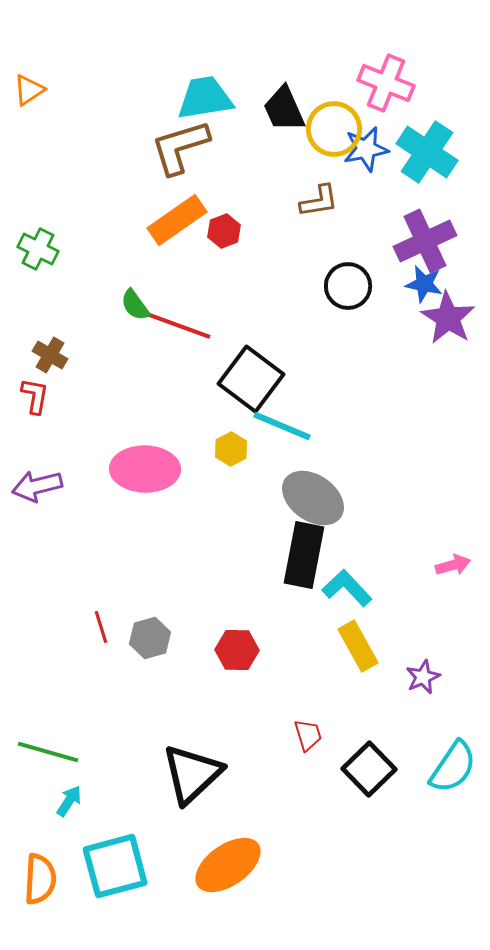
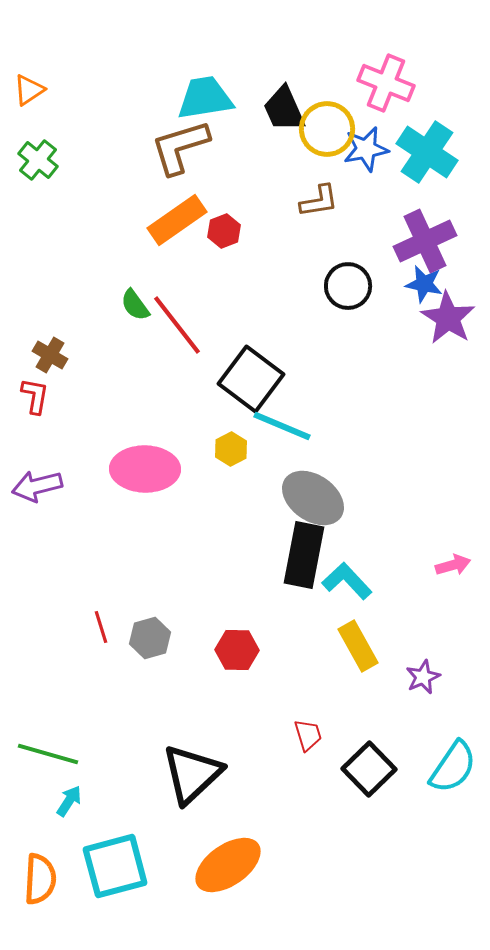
yellow circle at (334, 129): moved 7 px left
green cross at (38, 249): moved 89 px up; rotated 12 degrees clockwise
red line at (177, 325): rotated 32 degrees clockwise
cyan L-shape at (347, 588): moved 7 px up
green line at (48, 752): moved 2 px down
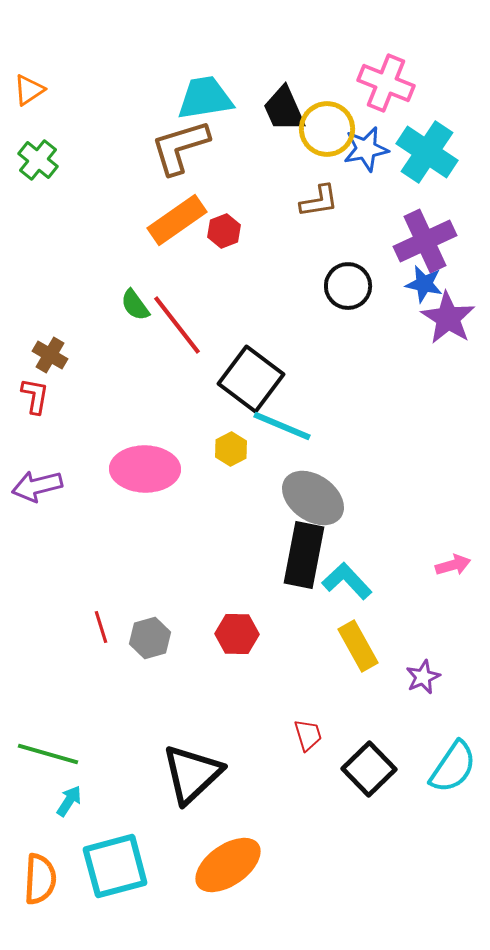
red hexagon at (237, 650): moved 16 px up
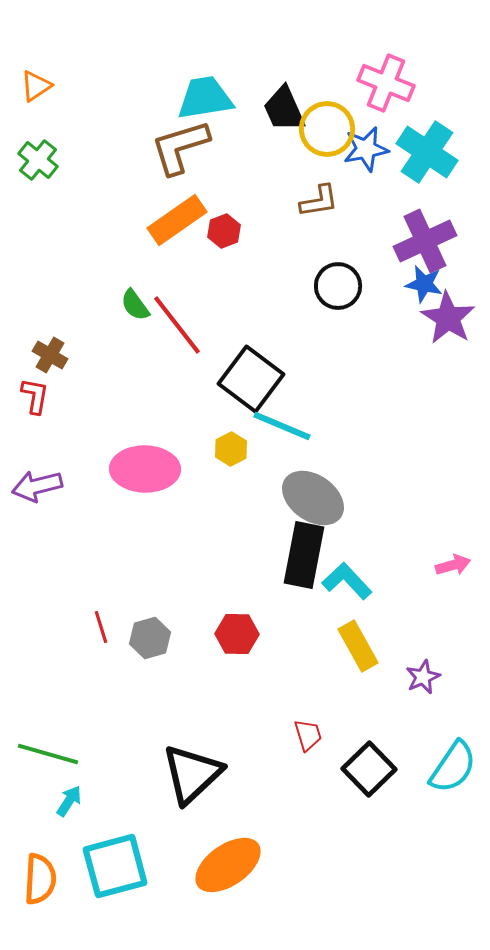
orange triangle at (29, 90): moved 7 px right, 4 px up
black circle at (348, 286): moved 10 px left
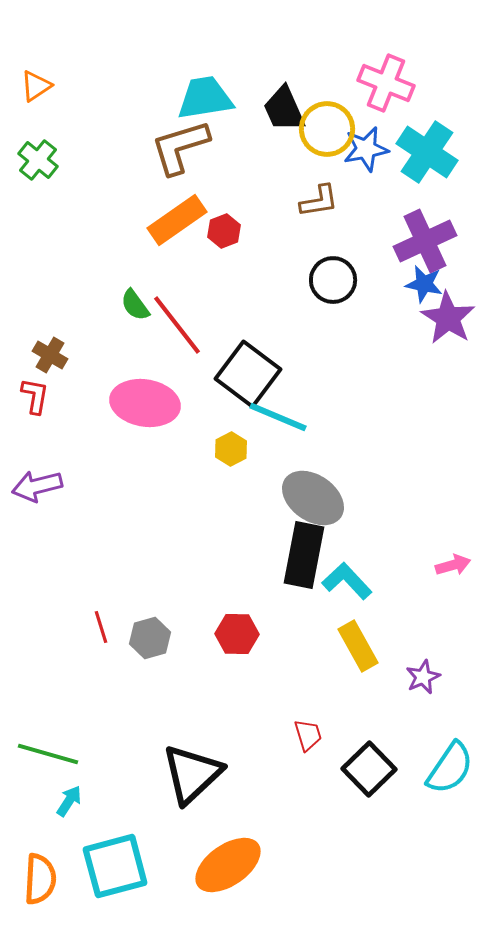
black circle at (338, 286): moved 5 px left, 6 px up
black square at (251, 379): moved 3 px left, 5 px up
cyan line at (282, 426): moved 4 px left, 9 px up
pink ellipse at (145, 469): moved 66 px up; rotated 8 degrees clockwise
cyan semicircle at (453, 767): moved 3 px left, 1 px down
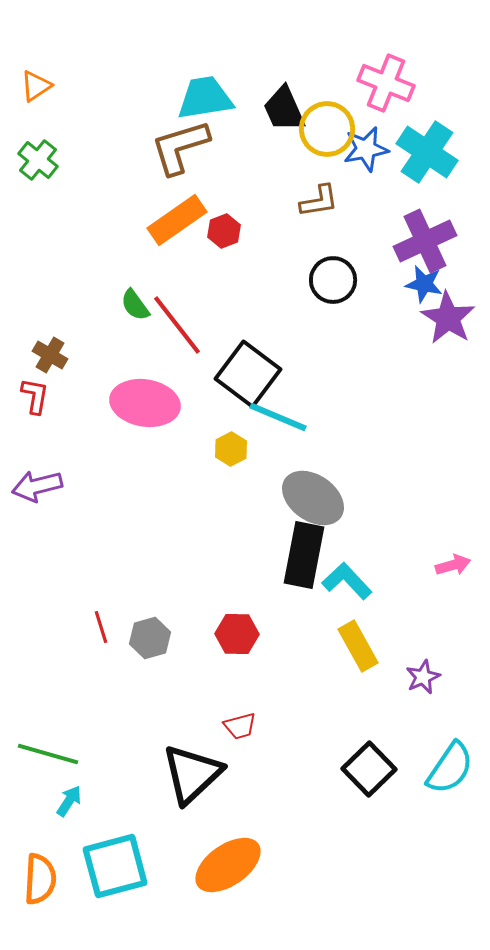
red trapezoid at (308, 735): moved 68 px left, 9 px up; rotated 92 degrees clockwise
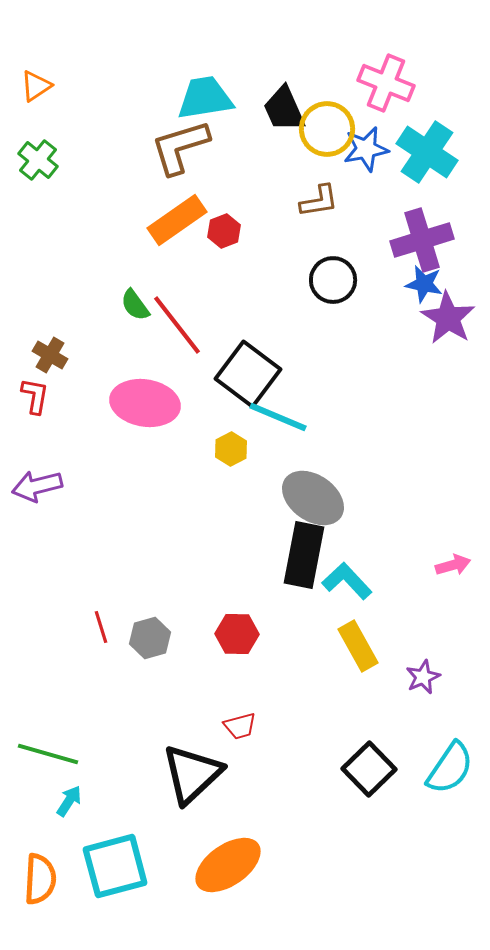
purple cross at (425, 241): moved 3 px left, 1 px up; rotated 8 degrees clockwise
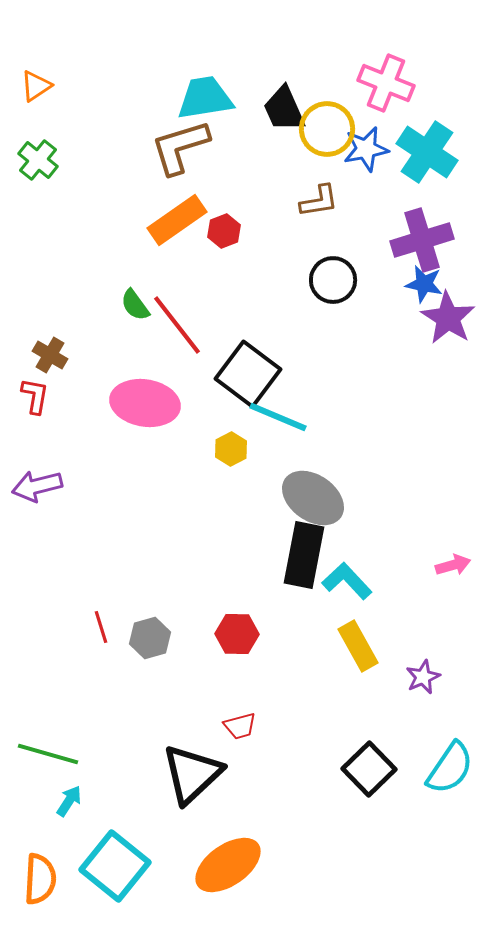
cyan square at (115, 866): rotated 36 degrees counterclockwise
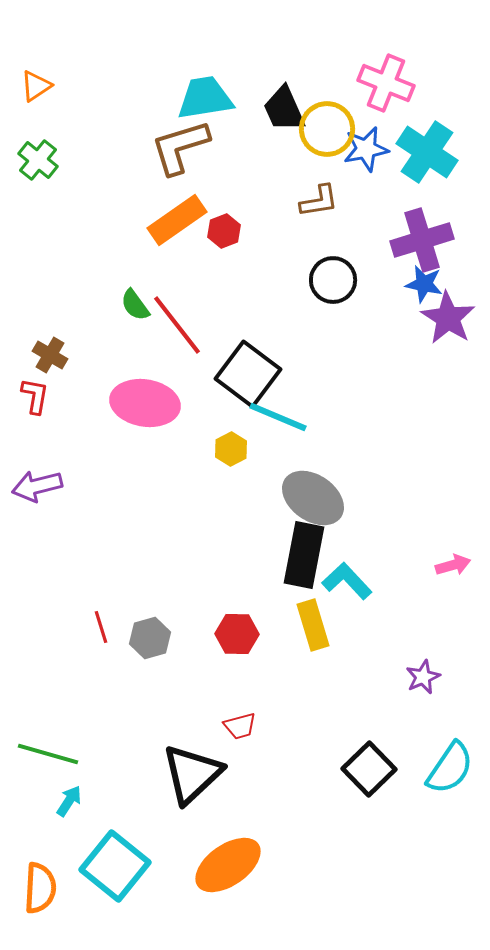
yellow rectangle at (358, 646): moved 45 px left, 21 px up; rotated 12 degrees clockwise
orange semicircle at (40, 879): moved 9 px down
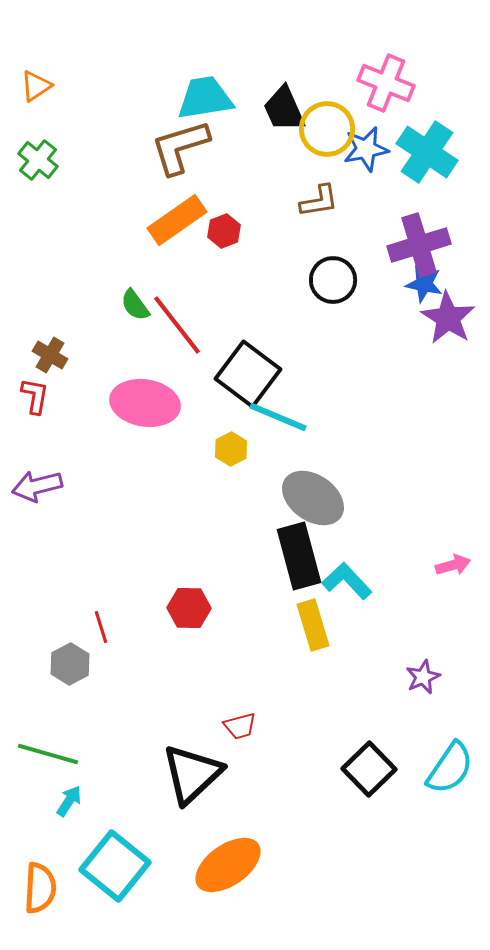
purple cross at (422, 240): moved 3 px left, 5 px down
black rectangle at (304, 555): moved 5 px left, 1 px down; rotated 26 degrees counterclockwise
red hexagon at (237, 634): moved 48 px left, 26 px up
gray hexagon at (150, 638): moved 80 px left, 26 px down; rotated 12 degrees counterclockwise
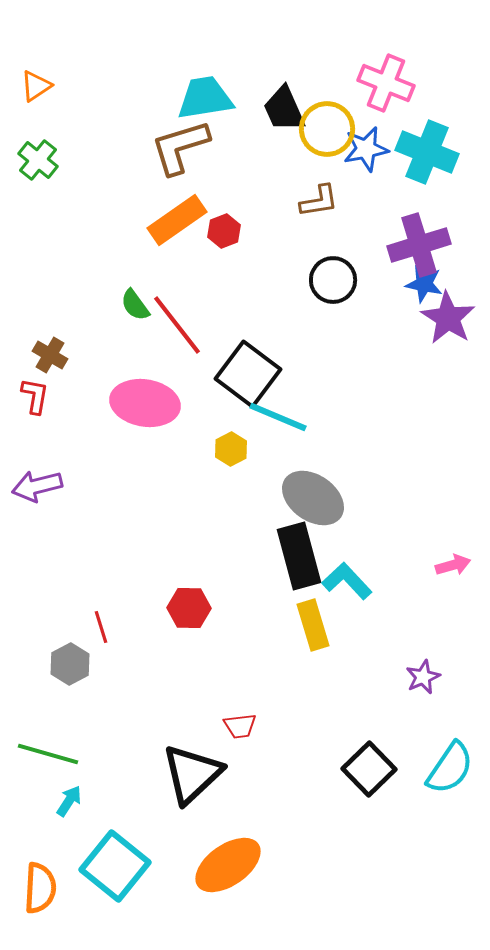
cyan cross at (427, 152): rotated 12 degrees counterclockwise
red trapezoid at (240, 726): rotated 8 degrees clockwise
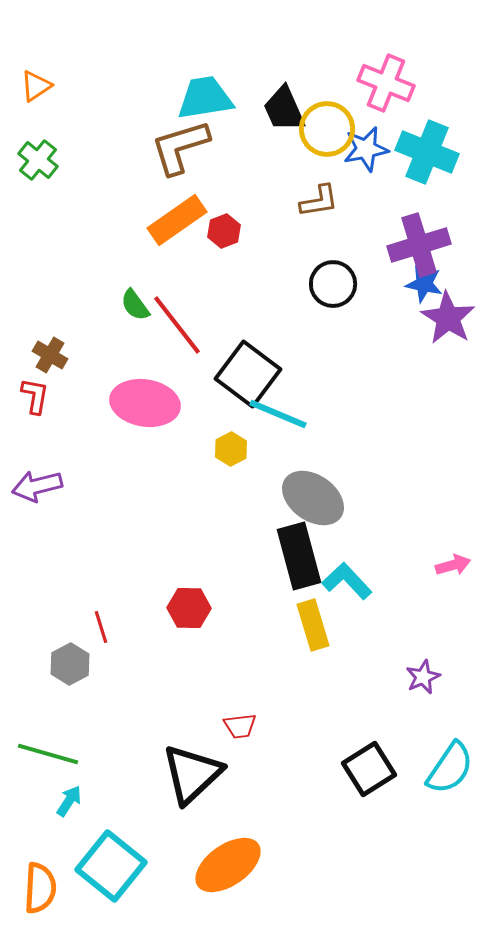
black circle at (333, 280): moved 4 px down
cyan line at (278, 417): moved 3 px up
black square at (369, 769): rotated 12 degrees clockwise
cyan square at (115, 866): moved 4 px left
